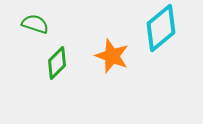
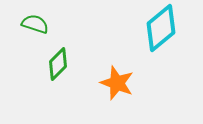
orange star: moved 5 px right, 27 px down
green diamond: moved 1 px right, 1 px down
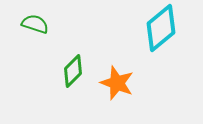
green diamond: moved 15 px right, 7 px down
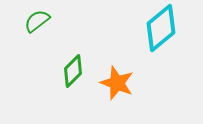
green semicircle: moved 2 px right, 3 px up; rotated 56 degrees counterclockwise
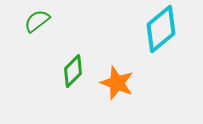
cyan diamond: moved 1 px down
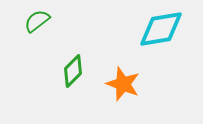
cyan diamond: rotated 30 degrees clockwise
orange star: moved 6 px right, 1 px down
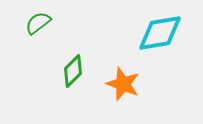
green semicircle: moved 1 px right, 2 px down
cyan diamond: moved 1 px left, 4 px down
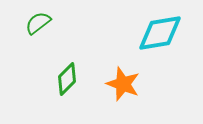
green diamond: moved 6 px left, 8 px down
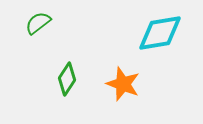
green diamond: rotated 12 degrees counterclockwise
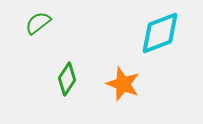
cyan diamond: rotated 12 degrees counterclockwise
